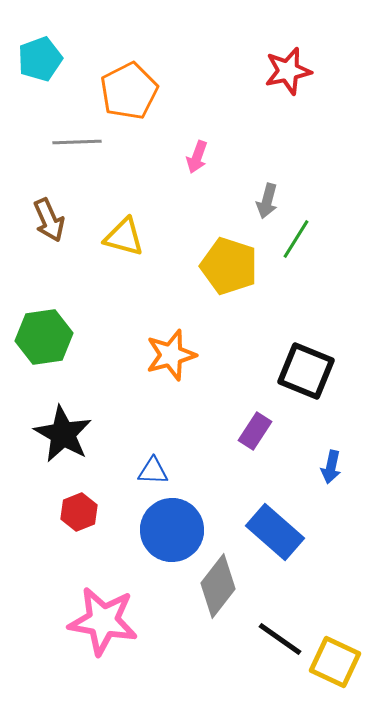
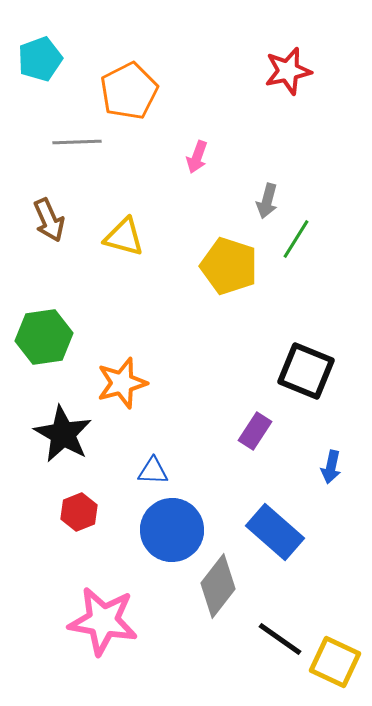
orange star: moved 49 px left, 28 px down
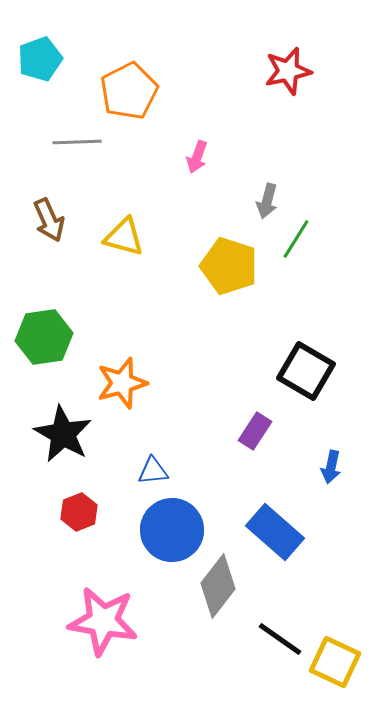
black square: rotated 8 degrees clockwise
blue triangle: rotated 8 degrees counterclockwise
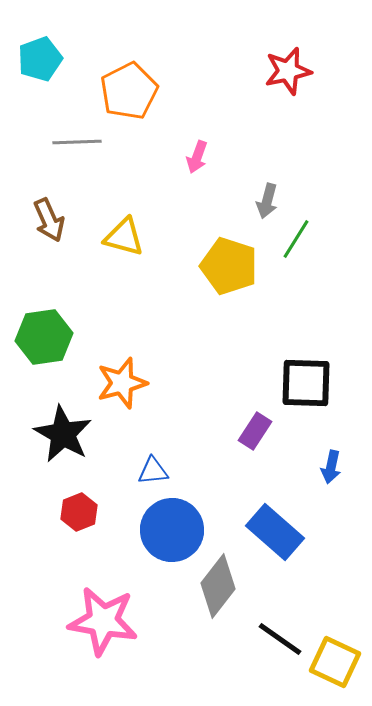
black square: moved 12 px down; rotated 28 degrees counterclockwise
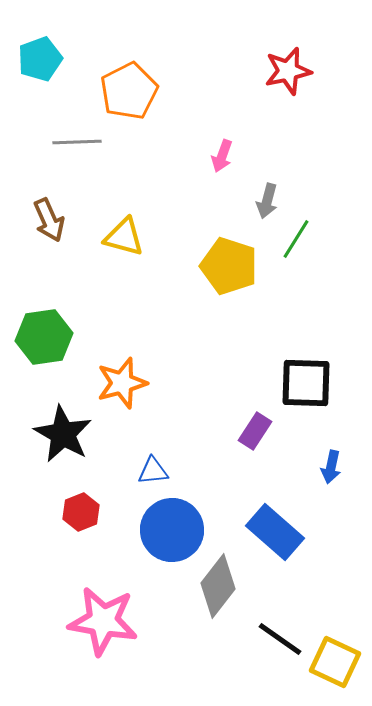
pink arrow: moved 25 px right, 1 px up
red hexagon: moved 2 px right
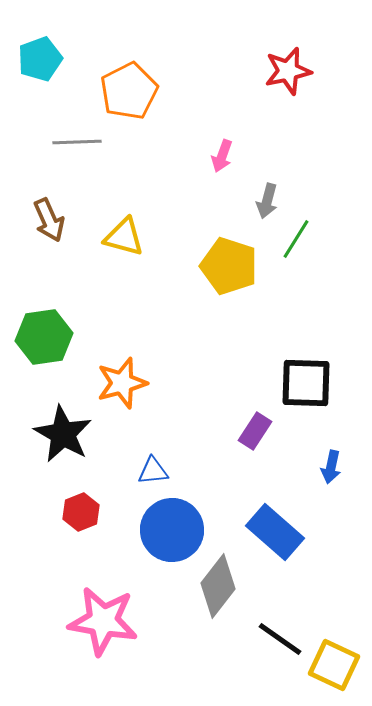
yellow square: moved 1 px left, 3 px down
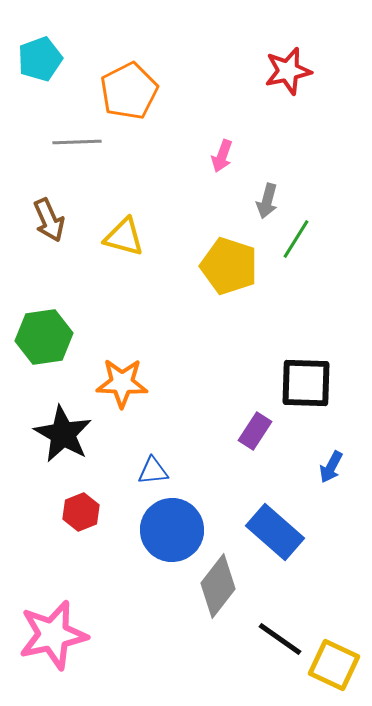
orange star: rotated 18 degrees clockwise
blue arrow: rotated 16 degrees clockwise
pink star: moved 50 px left, 14 px down; rotated 22 degrees counterclockwise
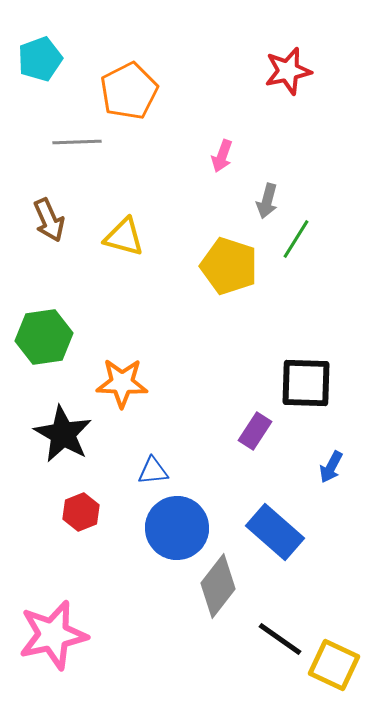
blue circle: moved 5 px right, 2 px up
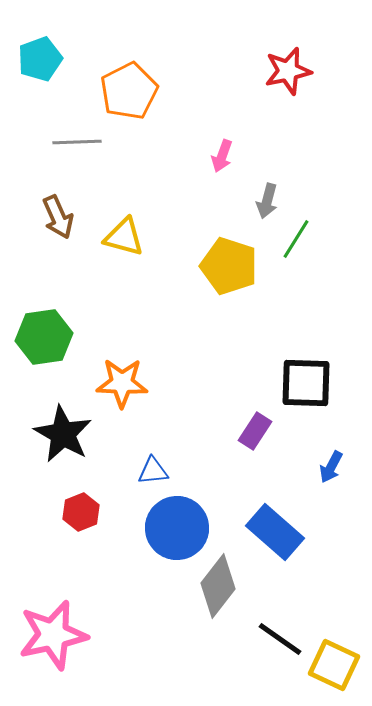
brown arrow: moved 9 px right, 3 px up
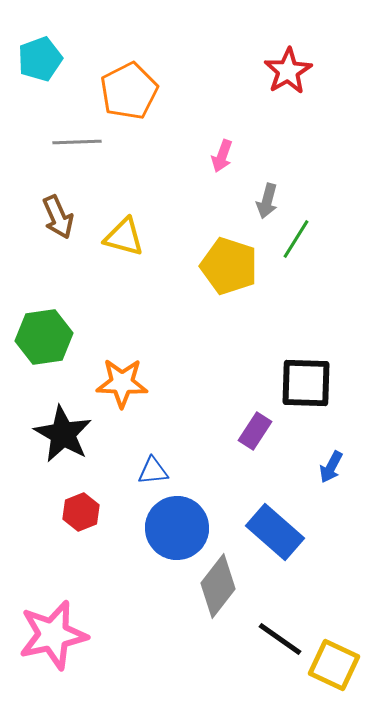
red star: rotated 18 degrees counterclockwise
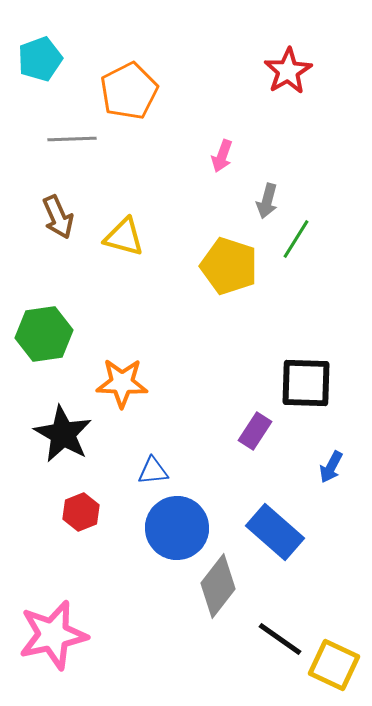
gray line: moved 5 px left, 3 px up
green hexagon: moved 3 px up
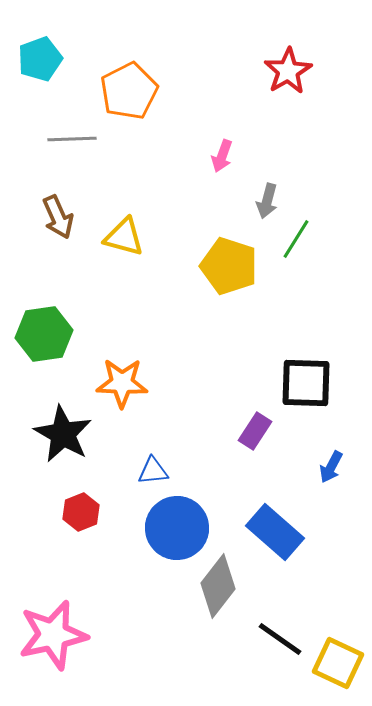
yellow square: moved 4 px right, 2 px up
